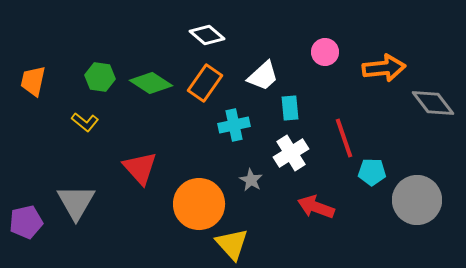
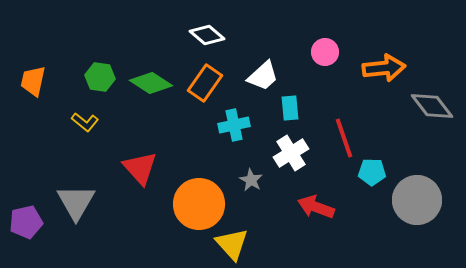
gray diamond: moved 1 px left, 3 px down
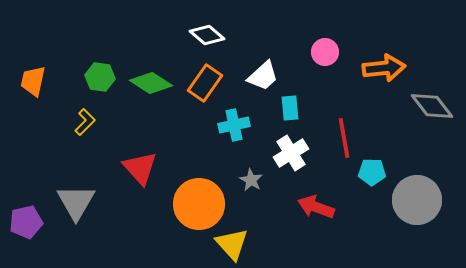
yellow L-shape: rotated 84 degrees counterclockwise
red line: rotated 9 degrees clockwise
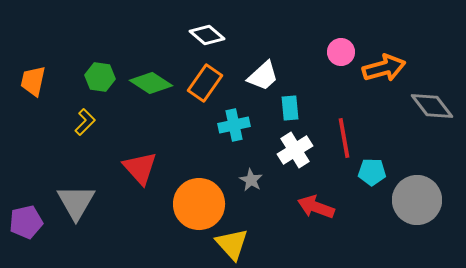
pink circle: moved 16 px right
orange arrow: rotated 9 degrees counterclockwise
white cross: moved 4 px right, 3 px up
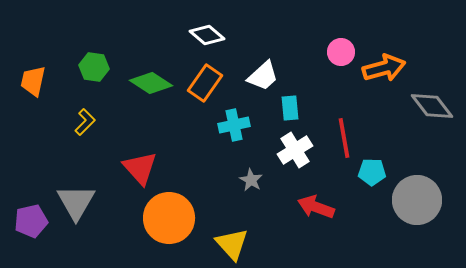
green hexagon: moved 6 px left, 10 px up
orange circle: moved 30 px left, 14 px down
purple pentagon: moved 5 px right, 1 px up
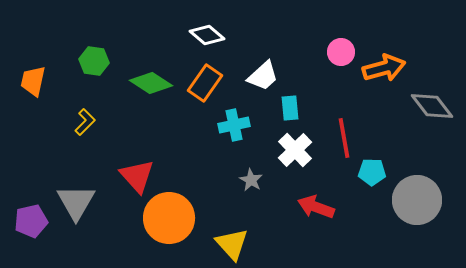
green hexagon: moved 6 px up
white cross: rotated 12 degrees counterclockwise
red triangle: moved 3 px left, 8 px down
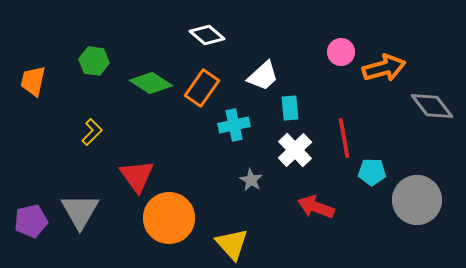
orange rectangle: moved 3 px left, 5 px down
yellow L-shape: moved 7 px right, 10 px down
red triangle: rotated 6 degrees clockwise
gray triangle: moved 4 px right, 9 px down
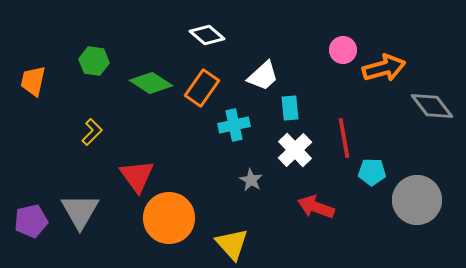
pink circle: moved 2 px right, 2 px up
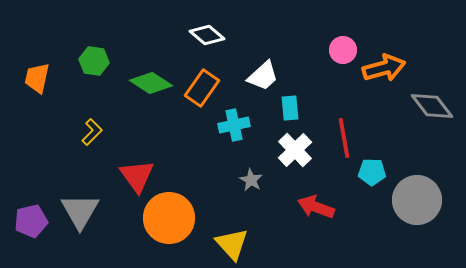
orange trapezoid: moved 4 px right, 3 px up
